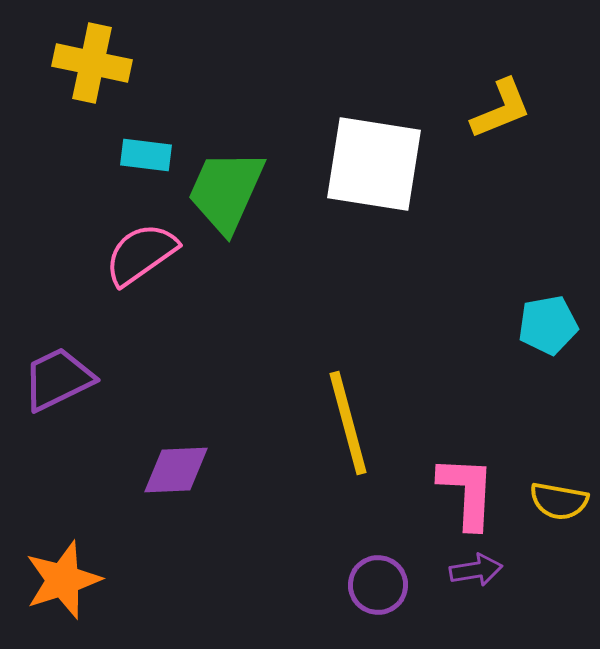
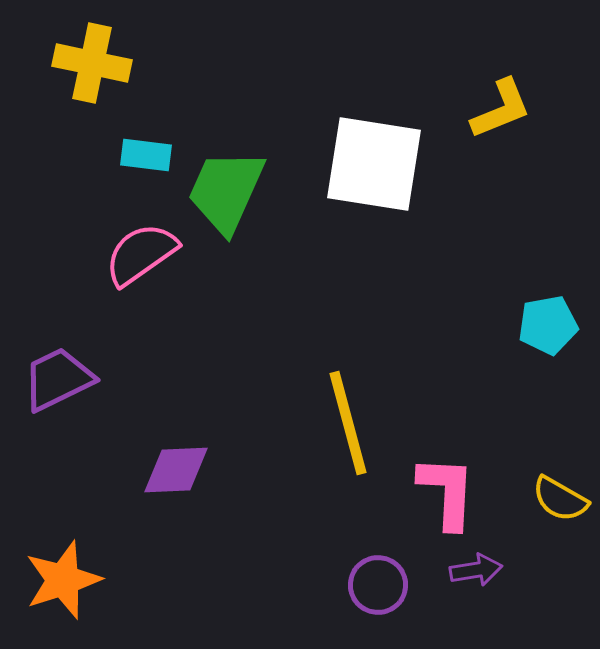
pink L-shape: moved 20 px left
yellow semicircle: moved 1 px right, 2 px up; rotated 20 degrees clockwise
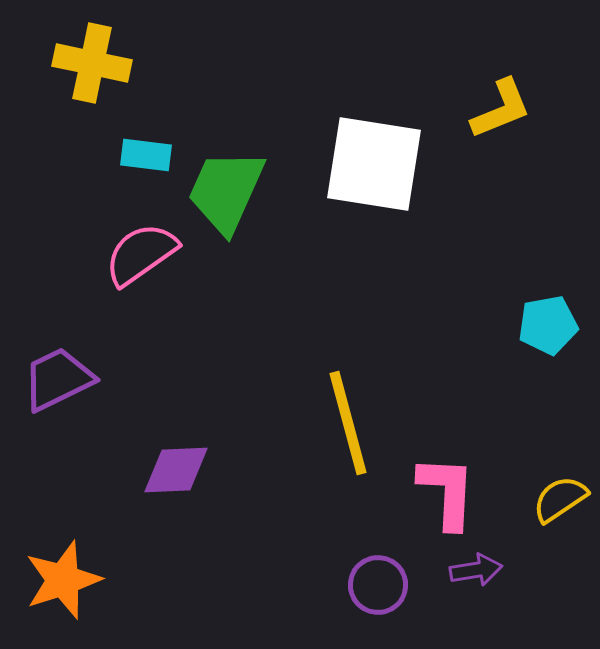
yellow semicircle: rotated 116 degrees clockwise
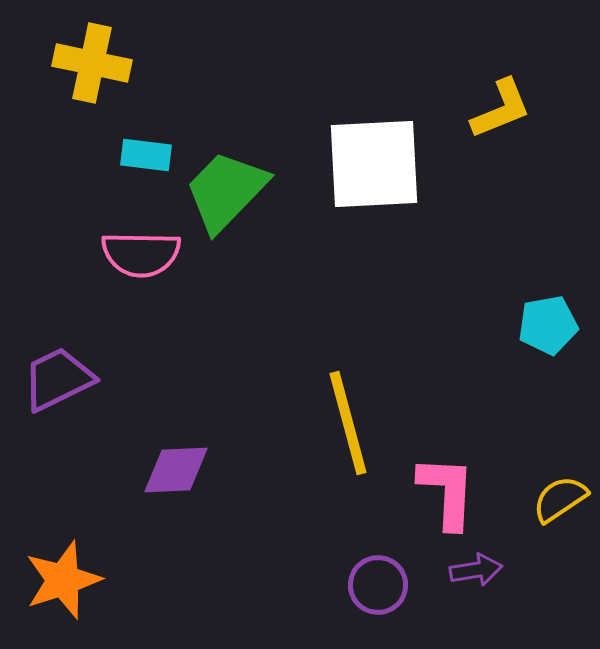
white square: rotated 12 degrees counterclockwise
green trapezoid: rotated 20 degrees clockwise
pink semicircle: rotated 144 degrees counterclockwise
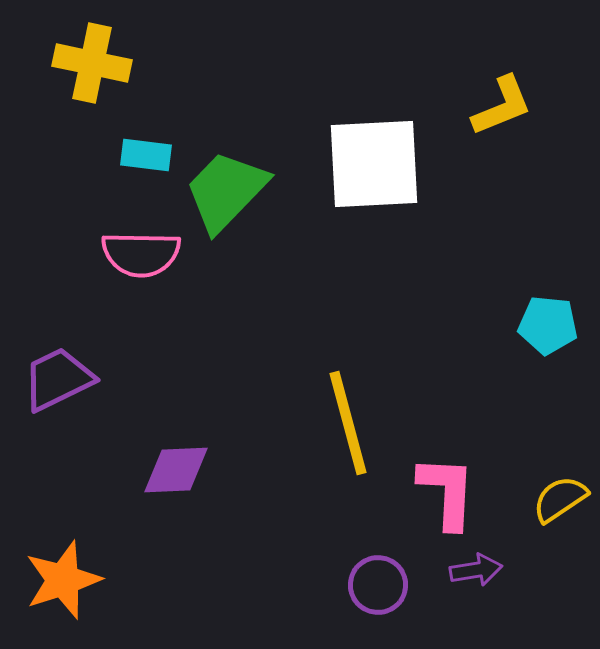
yellow L-shape: moved 1 px right, 3 px up
cyan pentagon: rotated 16 degrees clockwise
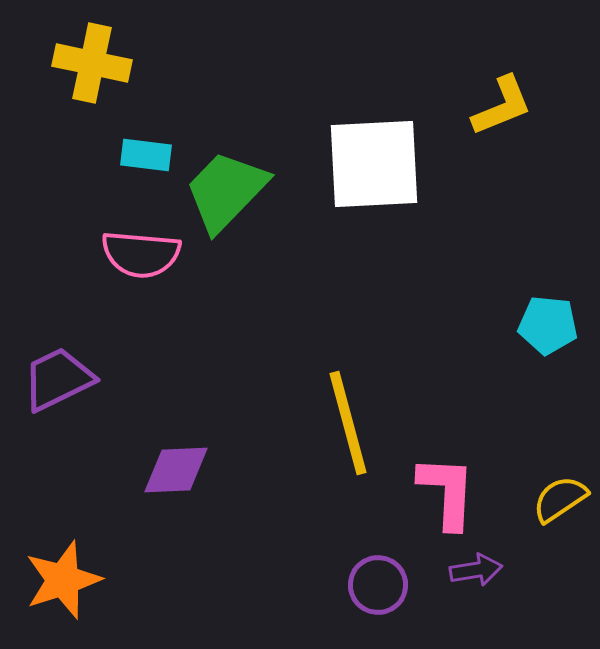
pink semicircle: rotated 4 degrees clockwise
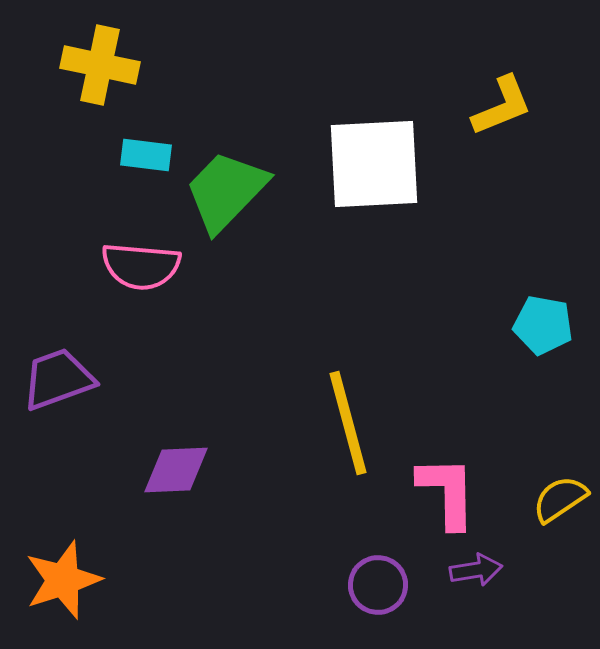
yellow cross: moved 8 px right, 2 px down
pink semicircle: moved 12 px down
cyan pentagon: moved 5 px left; rotated 4 degrees clockwise
purple trapezoid: rotated 6 degrees clockwise
pink L-shape: rotated 4 degrees counterclockwise
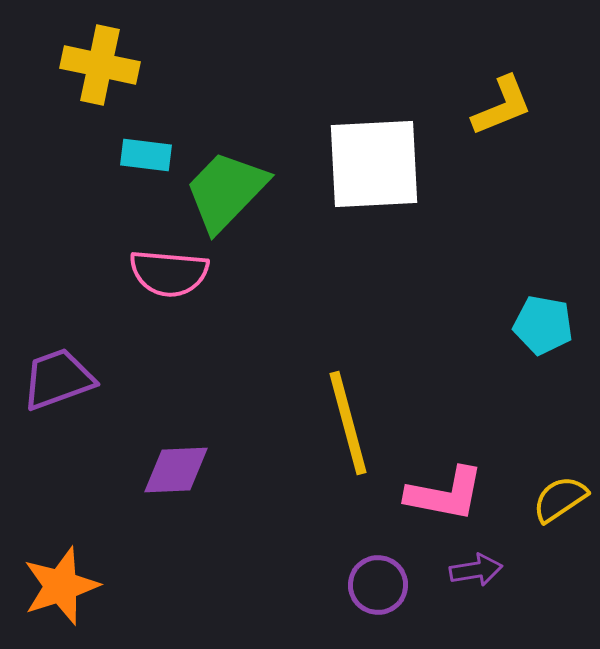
pink semicircle: moved 28 px right, 7 px down
pink L-shape: moved 2 px left, 2 px down; rotated 102 degrees clockwise
orange star: moved 2 px left, 6 px down
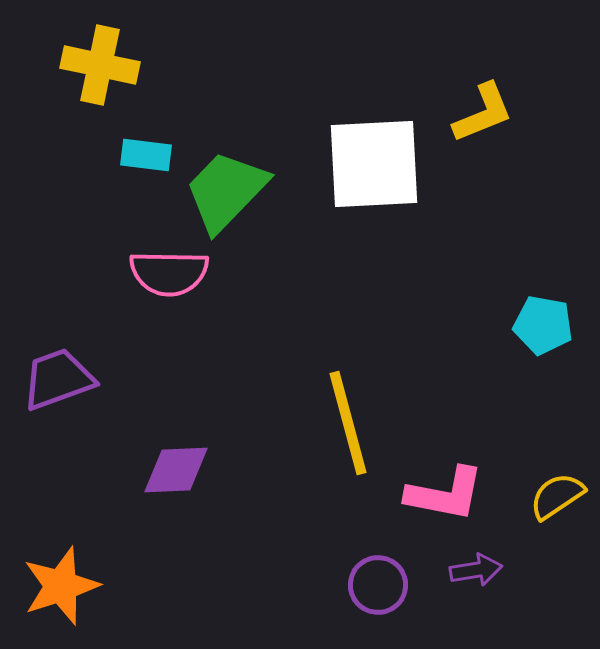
yellow L-shape: moved 19 px left, 7 px down
pink semicircle: rotated 4 degrees counterclockwise
yellow semicircle: moved 3 px left, 3 px up
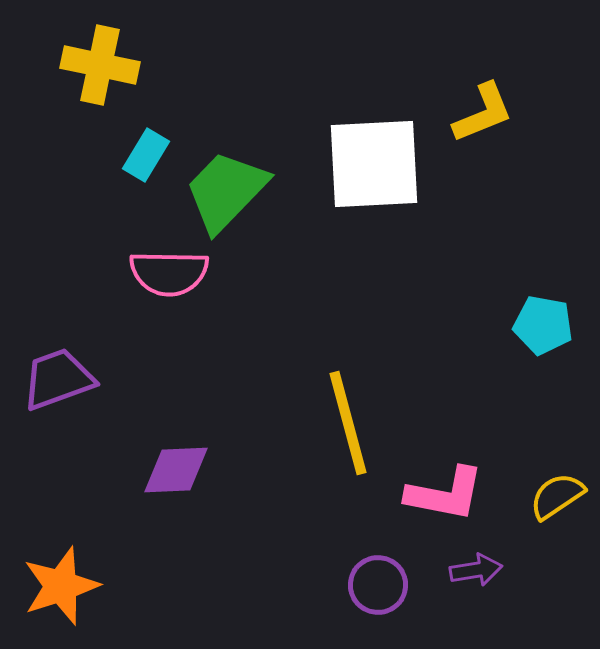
cyan rectangle: rotated 66 degrees counterclockwise
